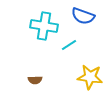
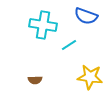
blue semicircle: moved 3 px right
cyan cross: moved 1 px left, 1 px up
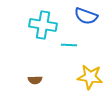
cyan line: rotated 35 degrees clockwise
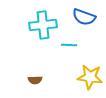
blue semicircle: moved 2 px left, 1 px down
cyan cross: rotated 16 degrees counterclockwise
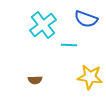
blue semicircle: moved 2 px right, 2 px down
cyan cross: rotated 32 degrees counterclockwise
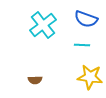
cyan line: moved 13 px right
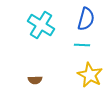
blue semicircle: rotated 95 degrees counterclockwise
cyan cross: moved 2 px left; rotated 20 degrees counterclockwise
yellow star: moved 2 px up; rotated 20 degrees clockwise
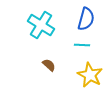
brown semicircle: moved 14 px right, 15 px up; rotated 136 degrees counterclockwise
